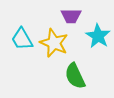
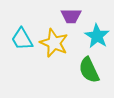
cyan star: moved 1 px left
green semicircle: moved 14 px right, 6 px up
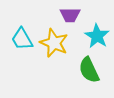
purple trapezoid: moved 1 px left, 1 px up
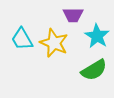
purple trapezoid: moved 3 px right
green semicircle: moved 5 px right; rotated 96 degrees counterclockwise
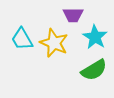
cyan star: moved 2 px left, 1 px down
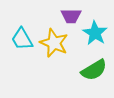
purple trapezoid: moved 2 px left, 1 px down
cyan star: moved 4 px up
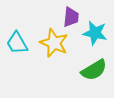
purple trapezoid: moved 1 px down; rotated 85 degrees counterclockwise
cyan star: rotated 20 degrees counterclockwise
cyan trapezoid: moved 5 px left, 4 px down
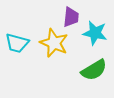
cyan trapezoid: rotated 45 degrees counterclockwise
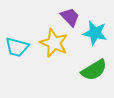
purple trapezoid: moved 1 px left; rotated 50 degrees counterclockwise
cyan trapezoid: moved 4 px down
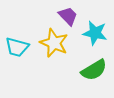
purple trapezoid: moved 2 px left, 1 px up
